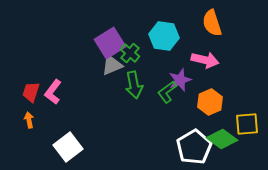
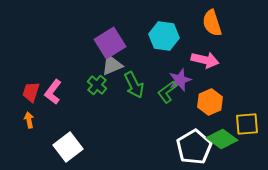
green cross: moved 33 px left, 32 px down
green arrow: rotated 16 degrees counterclockwise
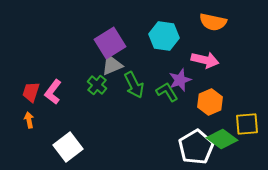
orange semicircle: moved 1 px right, 1 px up; rotated 60 degrees counterclockwise
green L-shape: rotated 95 degrees clockwise
white pentagon: moved 2 px right
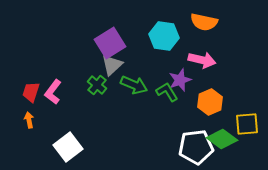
orange semicircle: moved 9 px left
pink arrow: moved 3 px left
gray triangle: rotated 20 degrees counterclockwise
green arrow: rotated 40 degrees counterclockwise
white pentagon: rotated 24 degrees clockwise
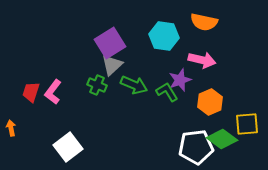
green cross: rotated 18 degrees counterclockwise
orange arrow: moved 18 px left, 8 px down
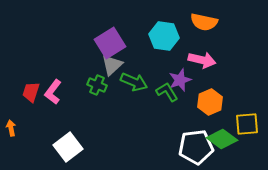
green arrow: moved 3 px up
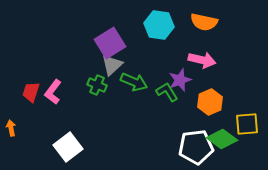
cyan hexagon: moved 5 px left, 11 px up
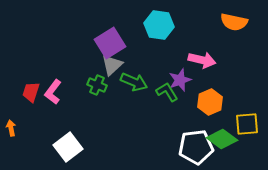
orange semicircle: moved 30 px right
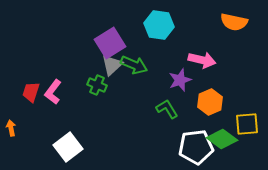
green arrow: moved 17 px up
green L-shape: moved 17 px down
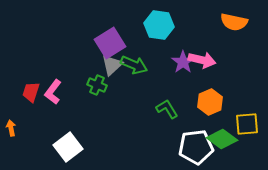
purple star: moved 3 px right, 18 px up; rotated 15 degrees counterclockwise
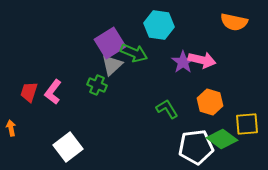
green arrow: moved 12 px up
red trapezoid: moved 2 px left
orange hexagon: rotated 20 degrees counterclockwise
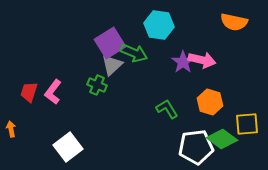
orange arrow: moved 1 px down
